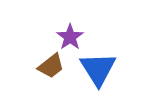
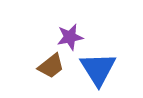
purple star: rotated 24 degrees clockwise
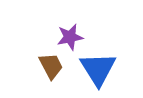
brown trapezoid: rotated 80 degrees counterclockwise
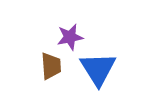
brown trapezoid: rotated 24 degrees clockwise
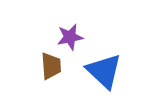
blue triangle: moved 6 px right, 2 px down; rotated 15 degrees counterclockwise
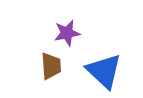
purple star: moved 3 px left, 4 px up
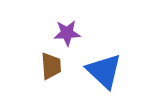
purple star: rotated 8 degrees clockwise
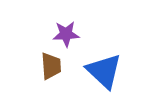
purple star: moved 1 px left, 1 px down
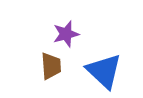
purple star: rotated 12 degrees counterclockwise
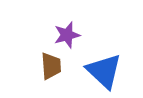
purple star: moved 1 px right, 1 px down
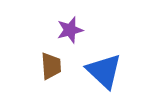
purple star: moved 3 px right, 5 px up
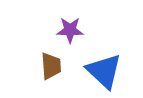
purple star: rotated 16 degrees clockwise
